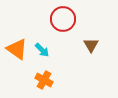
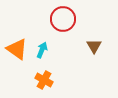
brown triangle: moved 3 px right, 1 px down
cyan arrow: rotated 112 degrees counterclockwise
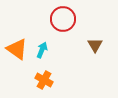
brown triangle: moved 1 px right, 1 px up
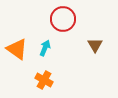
cyan arrow: moved 3 px right, 2 px up
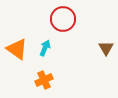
brown triangle: moved 11 px right, 3 px down
orange cross: rotated 36 degrees clockwise
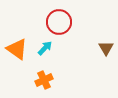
red circle: moved 4 px left, 3 px down
cyan arrow: rotated 21 degrees clockwise
